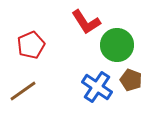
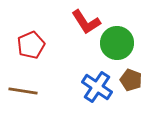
green circle: moved 2 px up
brown line: rotated 44 degrees clockwise
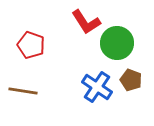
red pentagon: rotated 28 degrees counterclockwise
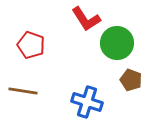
red L-shape: moved 3 px up
blue cross: moved 10 px left, 15 px down; rotated 16 degrees counterclockwise
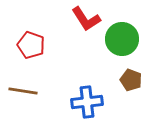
green circle: moved 5 px right, 4 px up
blue cross: rotated 24 degrees counterclockwise
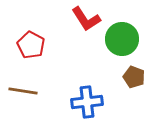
red pentagon: rotated 8 degrees clockwise
brown pentagon: moved 3 px right, 3 px up
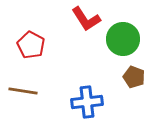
green circle: moved 1 px right
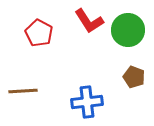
red L-shape: moved 3 px right, 2 px down
green circle: moved 5 px right, 9 px up
red pentagon: moved 8 px right, 12 px up
brown line: rotated 12 degrees counterclockwise
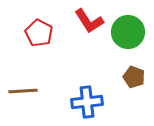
green circle: moved 2 px down
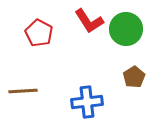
green circle: moved 2 px left, 3 px up
brown pentagon: rotated 20 degrees clockwise
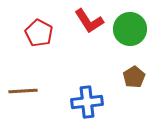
green circle: moved 4 px right
